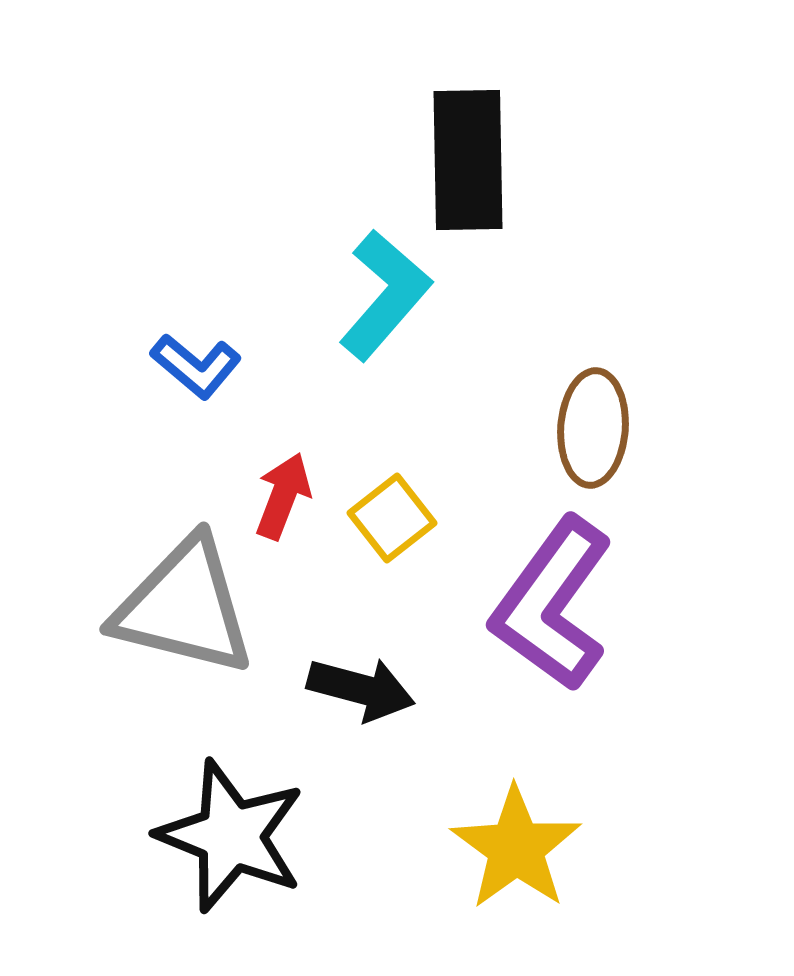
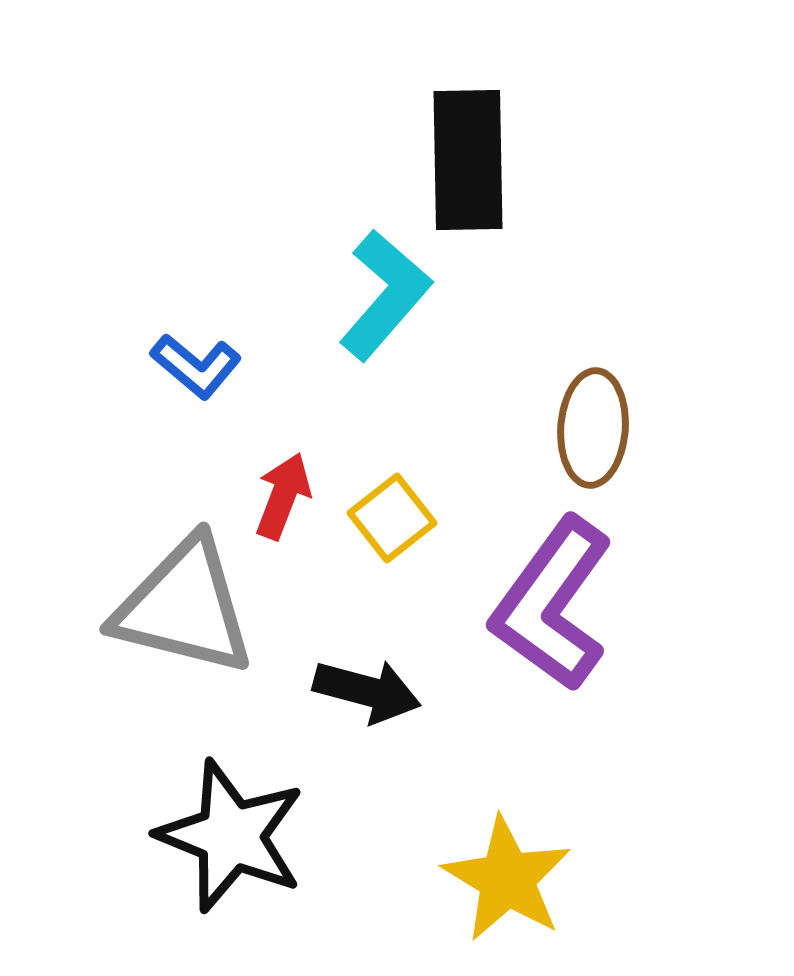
black arrow: moved 6 px right, 2 px down
yellow star: moved 9 px left, 31 px down; rotated 5 degrees counterclockwise
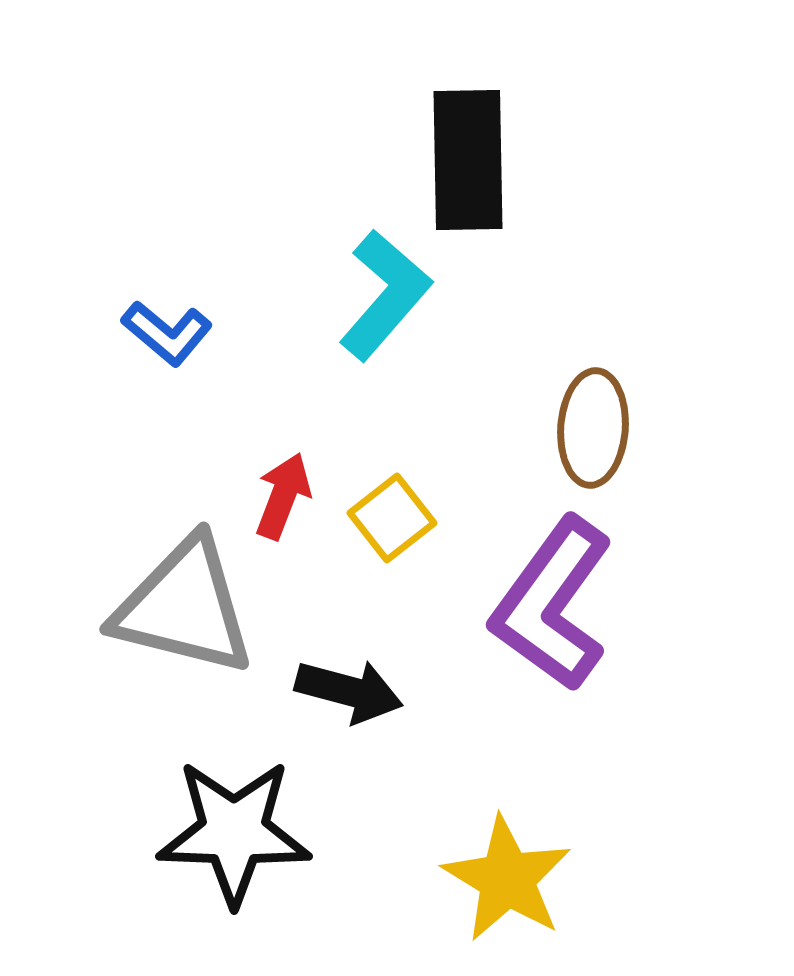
blue L-shape: moved 29 px left, 33 px up
black arrow: moved 18 px left
black star: moved 3 px right, 4 px up; rotated 20 degrees counterclockwise
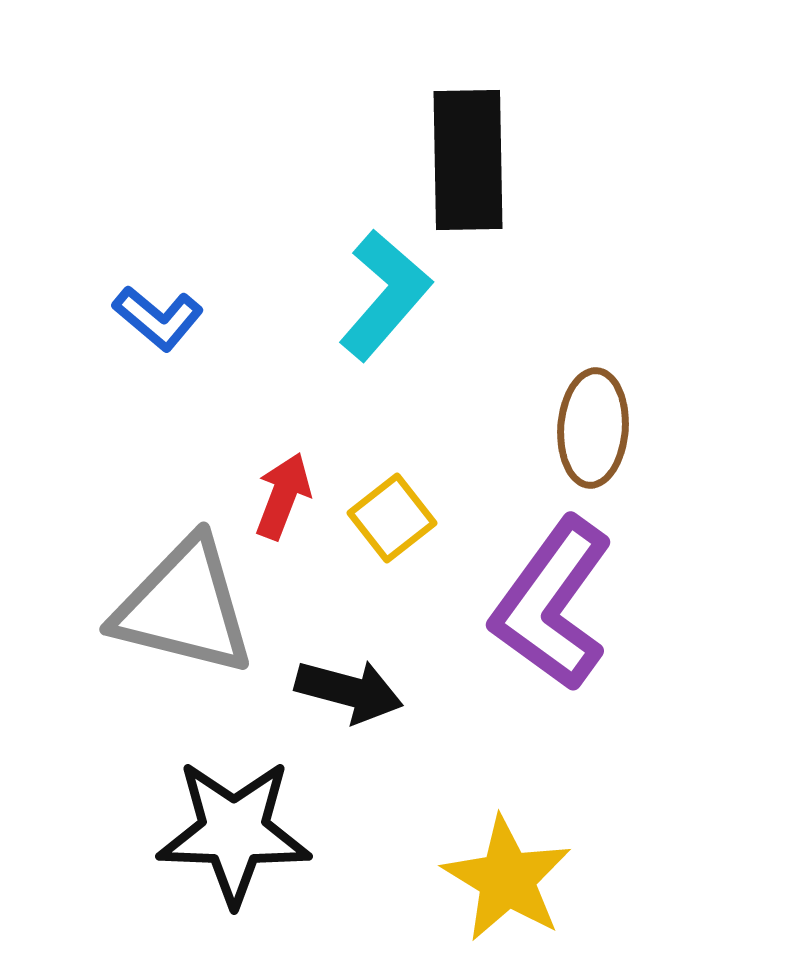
blue L-shape: moved 9 px left, 15 px up
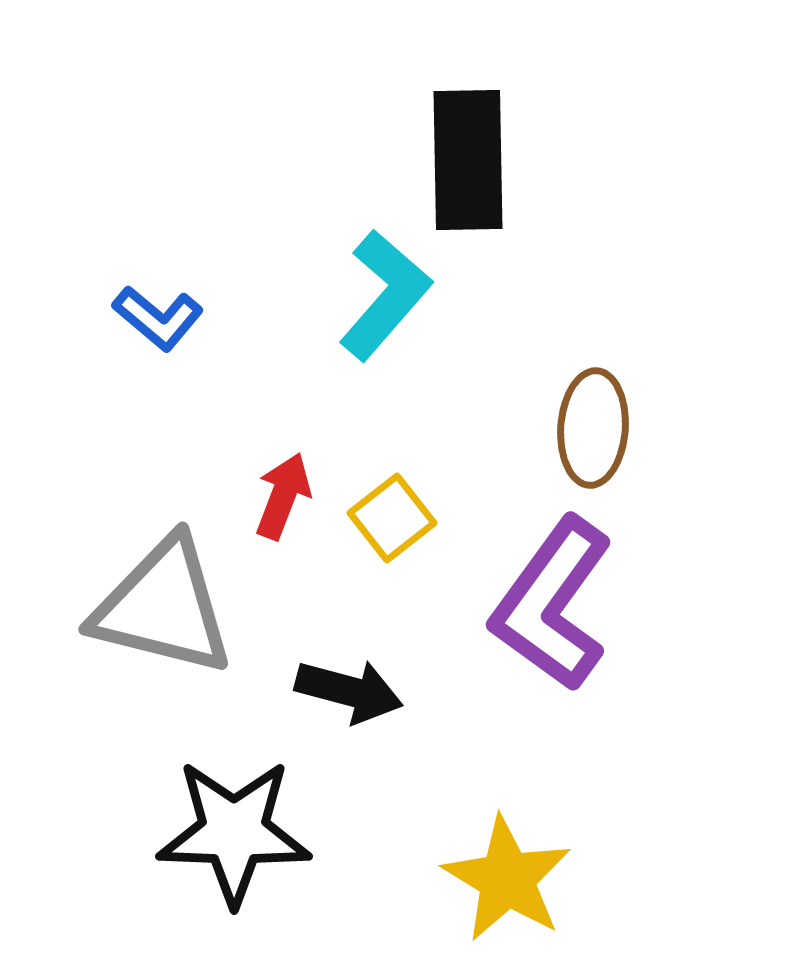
gray triangle: moved 21 px left
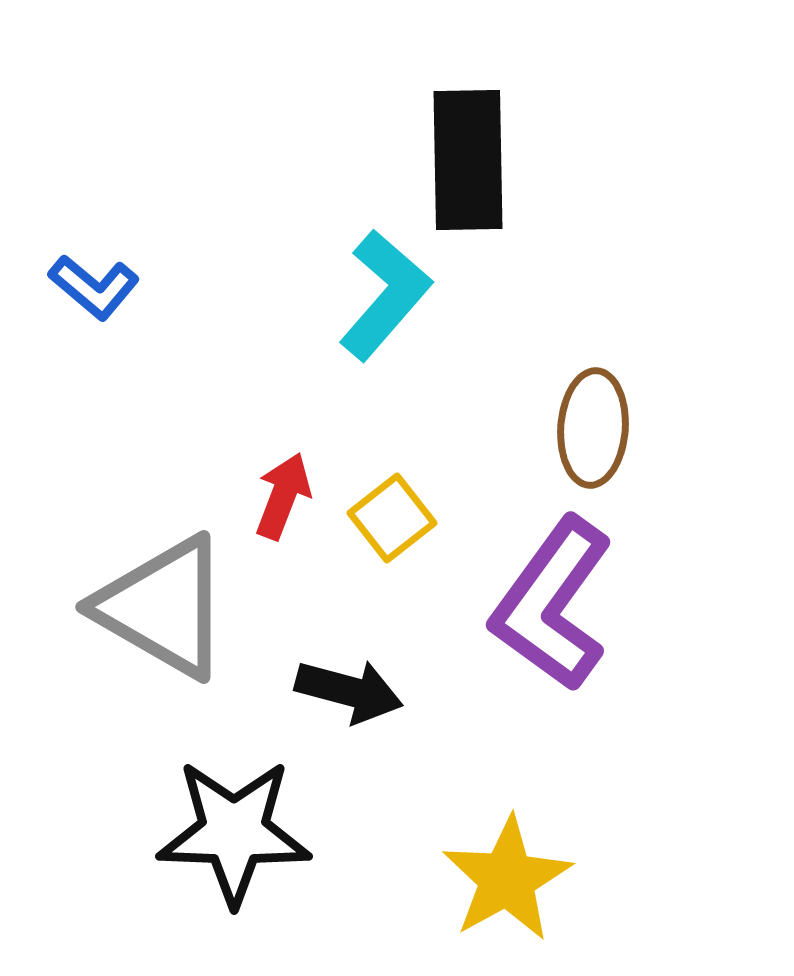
blue L-shape: moved 64 px left, 31 px up
gray triangle: rotated 16 degrees clockwise
yellow star: rotated 12 degrees clockwise
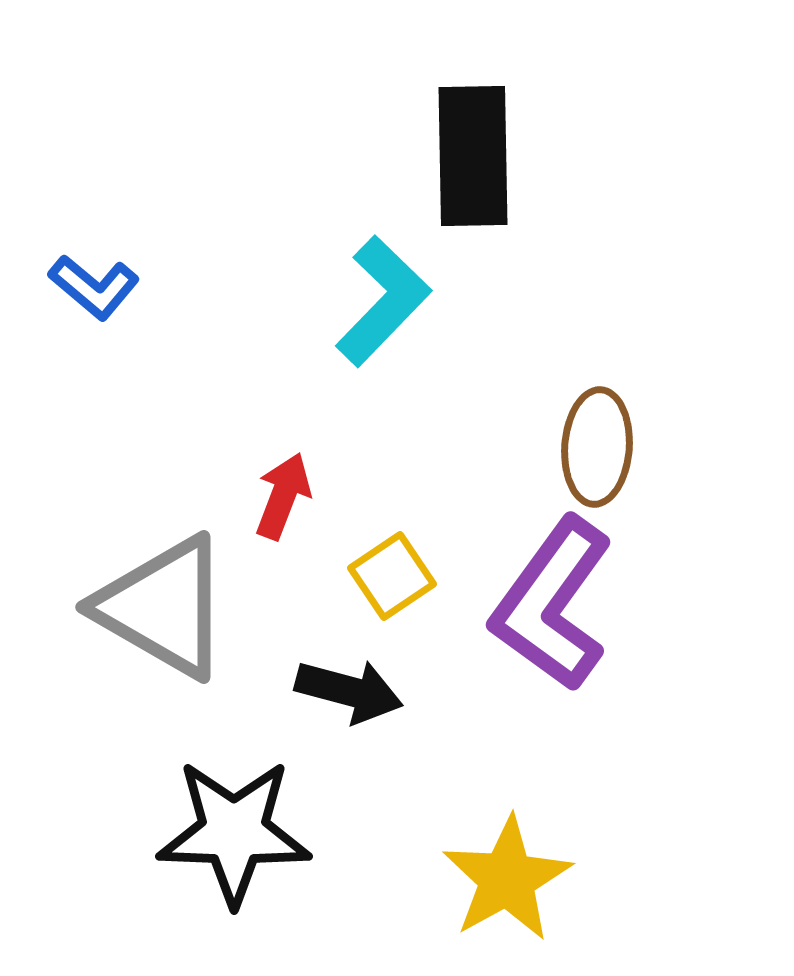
black rectangle: moved 5 px right, 4 px up
cyan L-shape: moved 2 px left, 6 px down; rotated 3 degrees clockwise
brown ellipse: moved 4 px right, 19 px down
yellow square: moved 58 px down; rotated 4 degrees clockwise
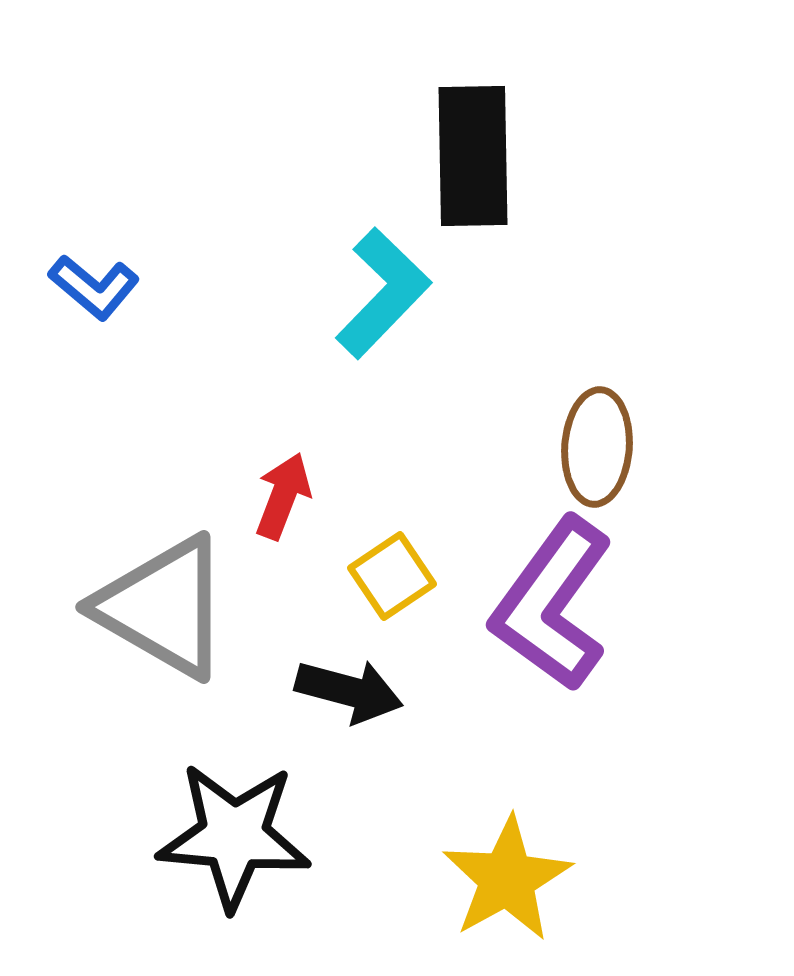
cyan L-shape: moved 8 px up
black star: moved 4 px down; rotated 3 degrees clockwise
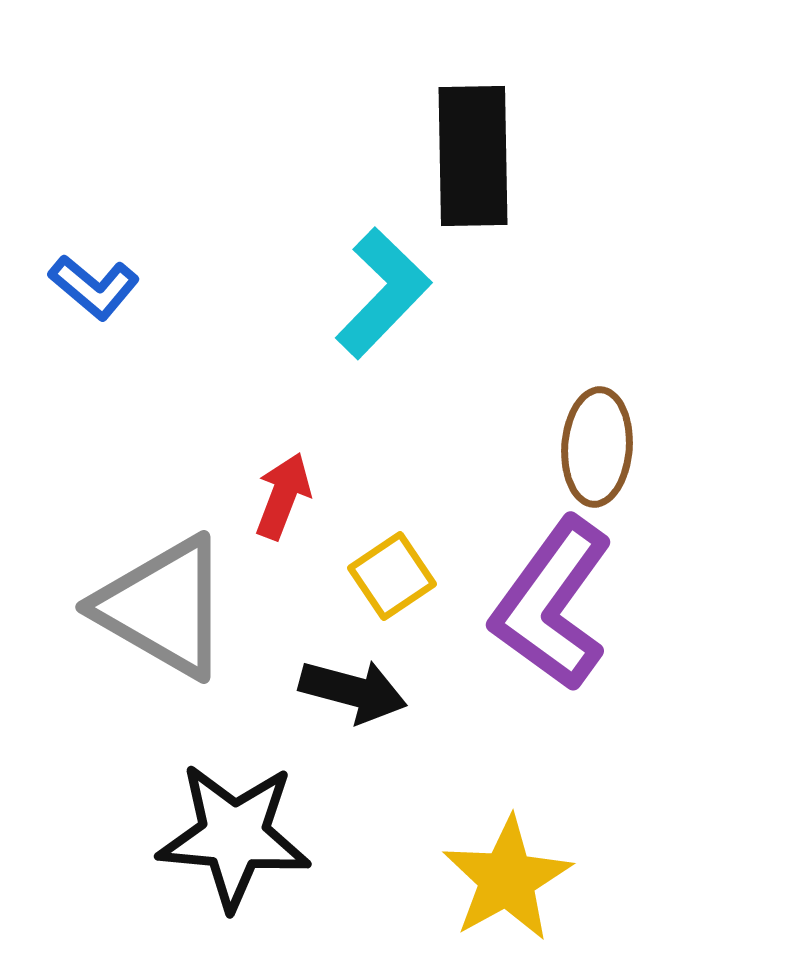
black arrow: moved 4 px right
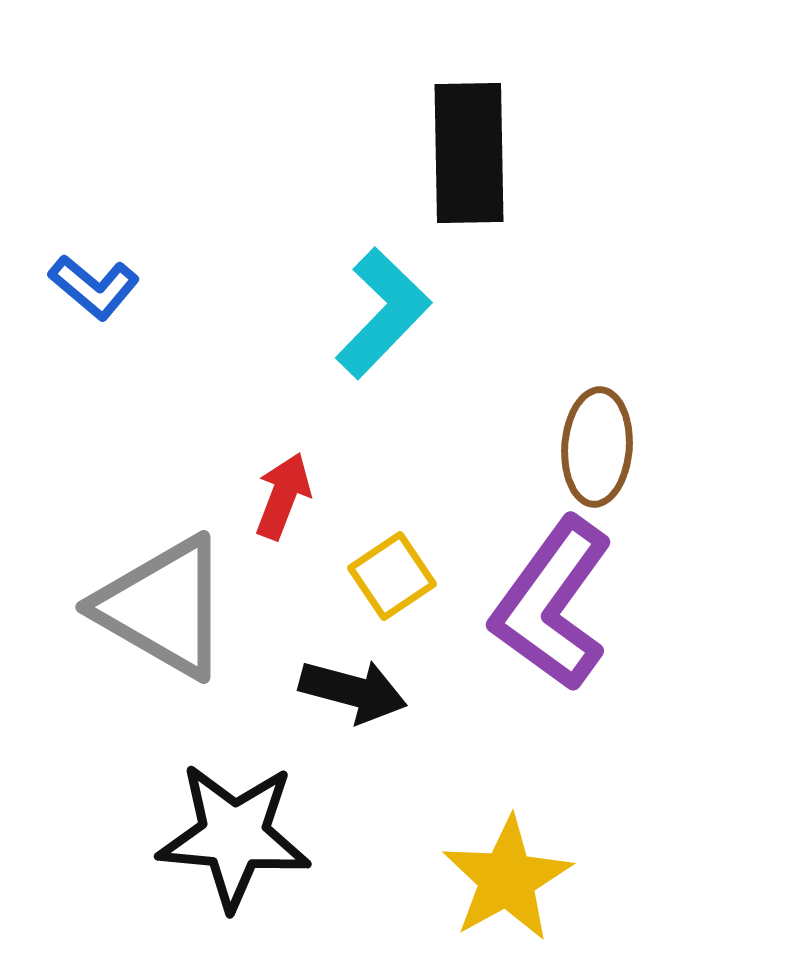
black rectangle: moved 4 px left, 3 px up
cyan L-shape: moved 20 px down
